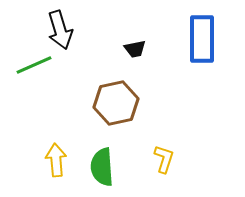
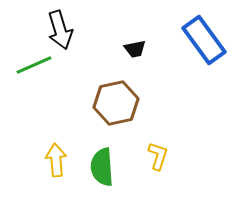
blue rectangle: moved 2 px right, 1 px down; rotated 36 degrees counterclockwise
yellow L-shape: moved 6 px left, 3 px up
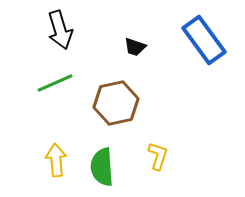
black trapezoid: moved 2 px up; rotated 30 degrees clockwise
green line: moved 21 px right, 18 px down
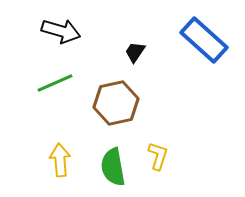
black arrow: moved 1 px right, 1 px down; rotated 57 degrees counterclockwise
blue rectangle: rotated 12 degrees counterclockwise
black trapezoid: moved 5 px down; rotated 105 degrees clockwise
yellow arrow: moved 4 px right
green semicircle: moved 11 px right; rotated 6 degrees counterclockwise
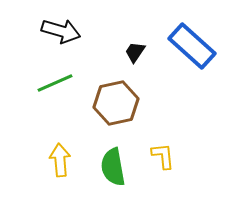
blue rectangle: moved 12 px left, 6 px down
yellow L-shape: moved 5 px right; rotated 24 degrees counterclockwise
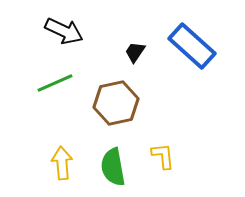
black arrow: moved 3 px right; rotated 9 degrees clockwise
yellow arrow: moved 2 px right, 3 px down
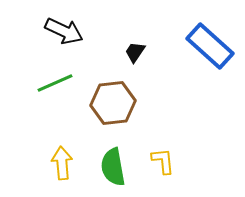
blue rectangle: moved 18 px right
brown hexagon: moved 3 px left; rotated 6 degrees clockwise
yellow L-shape: moved 5 px down
